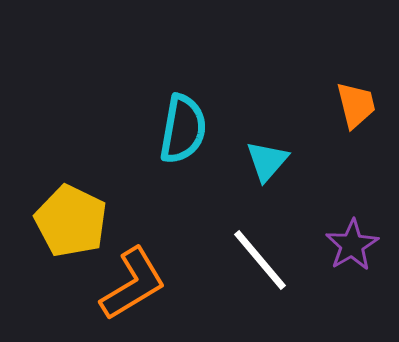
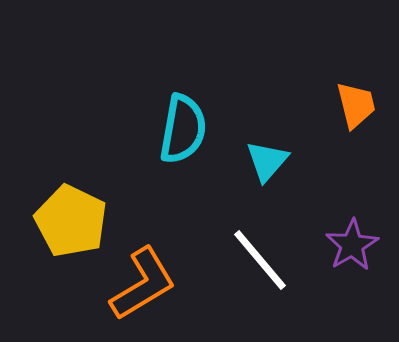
orange L-shape: moved 10 px right
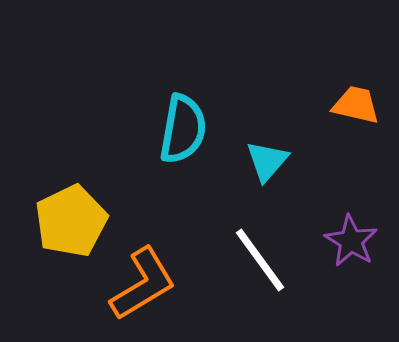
orange trapezoid: rotated 63 degrees counterclockwise
yellow pentagon: rotated 20 degrees clockwise
purple star: moved 1 px left, 4 px up; rotated 10 degrees counterclockwise
white line: rotated 4 degrees clockwise
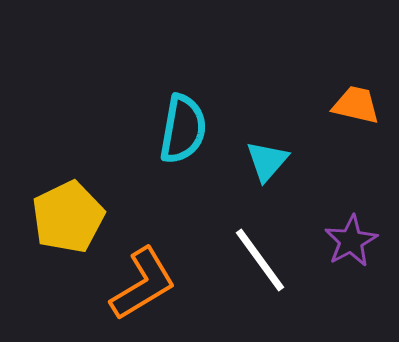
yellow pentagon: moved 3 px left, 4 px up
purple star: rotated 12 degrees clockwise
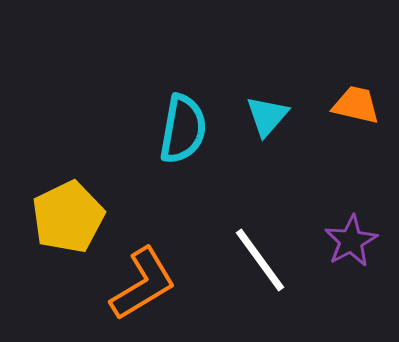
cyan triangle: moved 45 px up
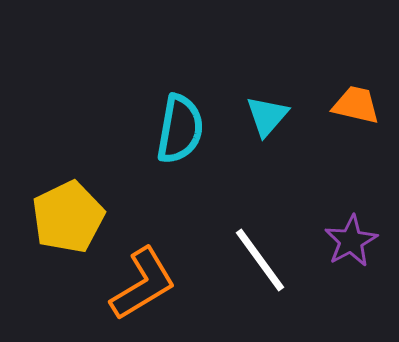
cyan semicircle: moved 3 px left
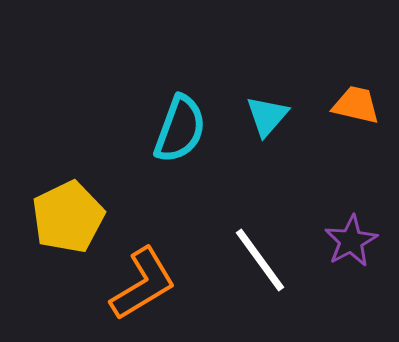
cyan semicircle: rotated 10 degrees clockwise
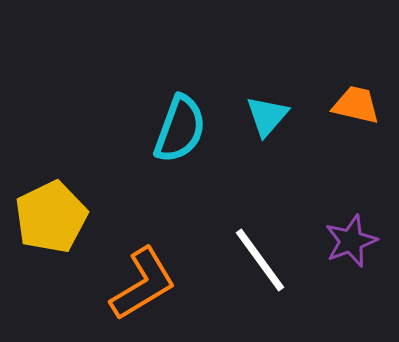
yellow pentagon: moved 17 px left
purple star: rotated 8 degrees clockwise
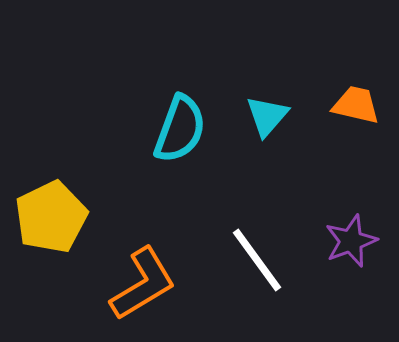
white line: moved 3 px left
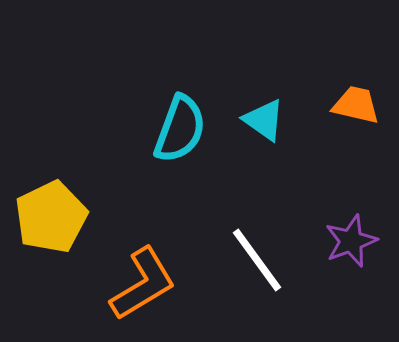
cyan triangle: moved 3 px left, 4 px down; rotated 36 degrees counterclockwise
